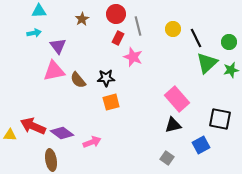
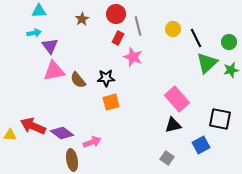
purple triangle: moved 8 px left
brown ellipse: moved 21 px right
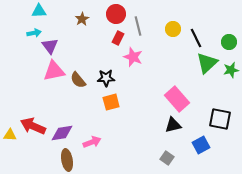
purple diamond: rotated 45 degrees counterclockwise
brown ellipse: moved 5 px left
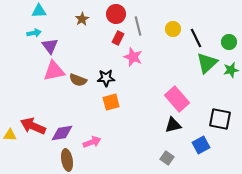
brown semicircle: rotated 30 degrees counterclockwise
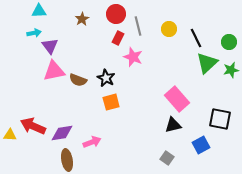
yellow circle: moved 4 px left
black star: rotated 30 degrees clockwise
